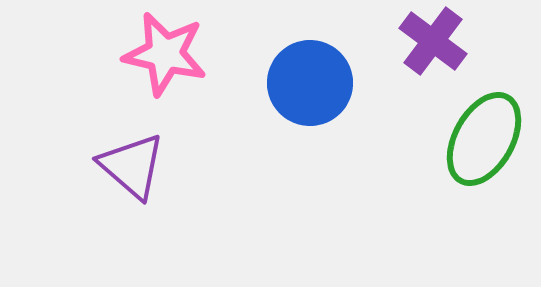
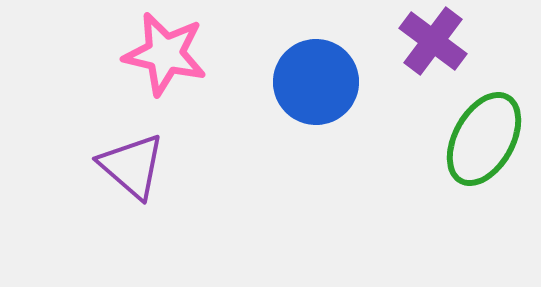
blue circle: moved 6 px right, 1 px up
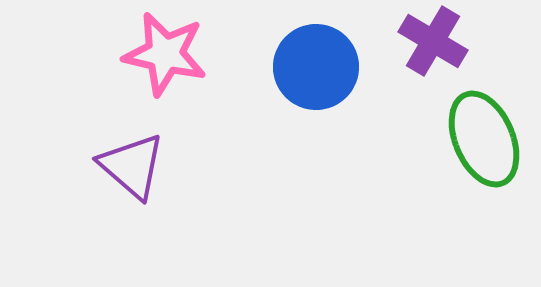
purple cross: rotated 6 degrees counterclockwise
blue circle: moved 15 px up
green ellipse: rotated 52 degrees counterclockwise
